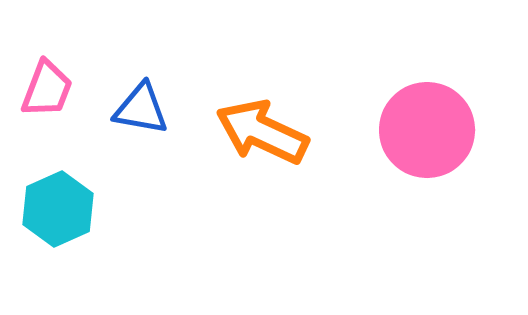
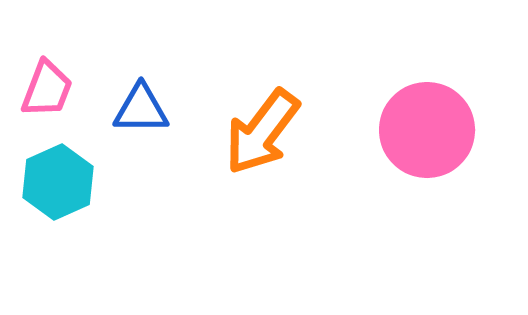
blue triangle: rotated 10 degrees counterclockwise
orange arrow: rotated 78 degrees counterclockwise
cyan hexagon: moved 27 px up
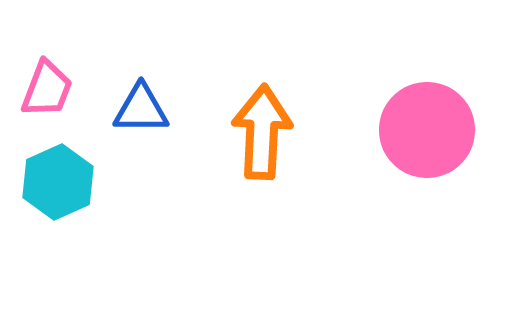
orange arrow: rotated 146 degrees clockwise
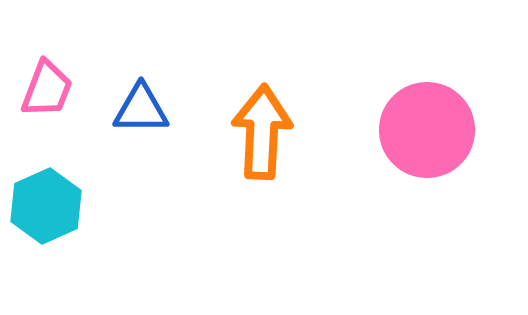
cyan hexagon: moved 12 px left, 24 px down
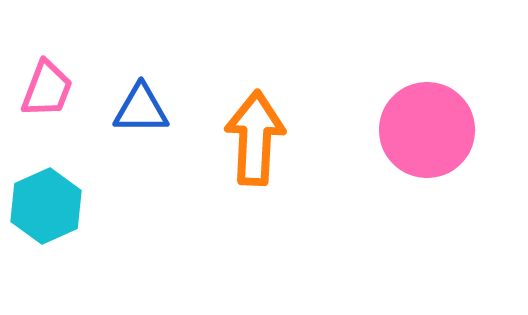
orange arrow: moved 7 px left, 6 px down
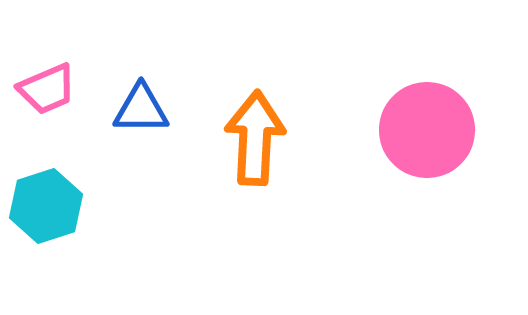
pink trapezoid: rotated 46 degrees clockwise
cyan hexagon: rotated 6 degrees clockwise
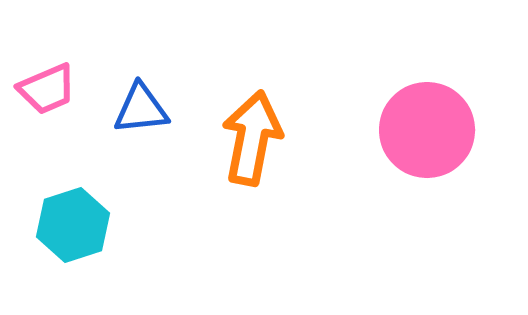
blue triangle: rotated 6 degrees counterclockwise
orange arrow: moved 3 px left; rotated 8 degrees clockwise
cyan hexagon: moved 27 px right, 19 px down
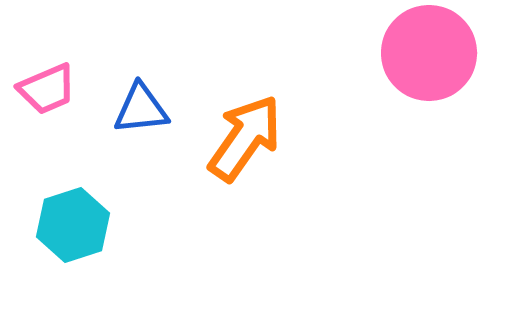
pink circle: moved 2 px right, 77 px up
orange arrow: moved 7 px left; rotated 24 degrees clockwise
